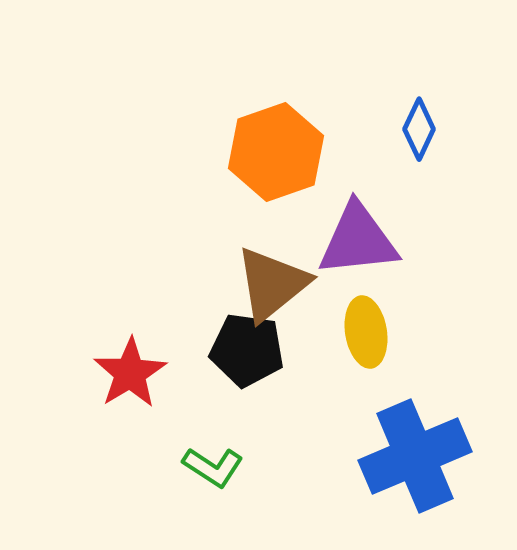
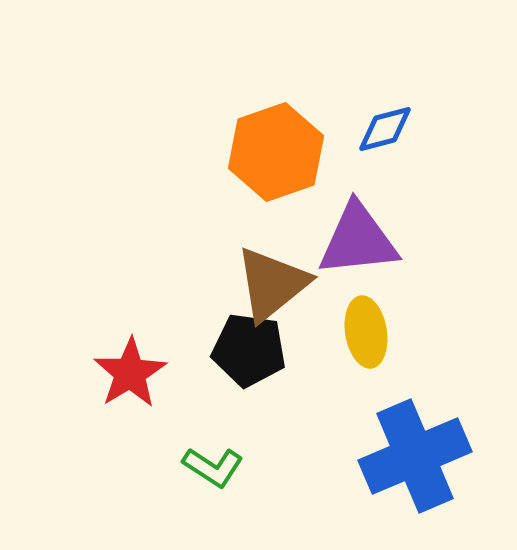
blue diamond: moved 34 px left; rotated 50 degrees clockwise
black pentagon: moved 2 px right
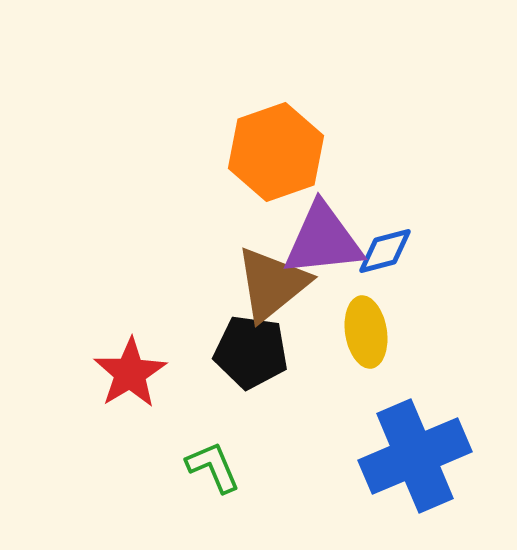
blue diamond: moved 122 px down
purple triangle: moved 35 px left
black pentagon: moved 2 px right, 2 px down
green L-shape: rotated 146 degrees counterclockwise
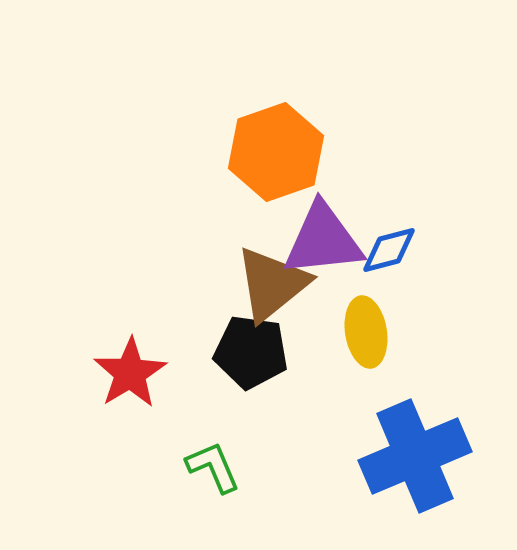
blue diamond: moved 4 px right, 1 px up
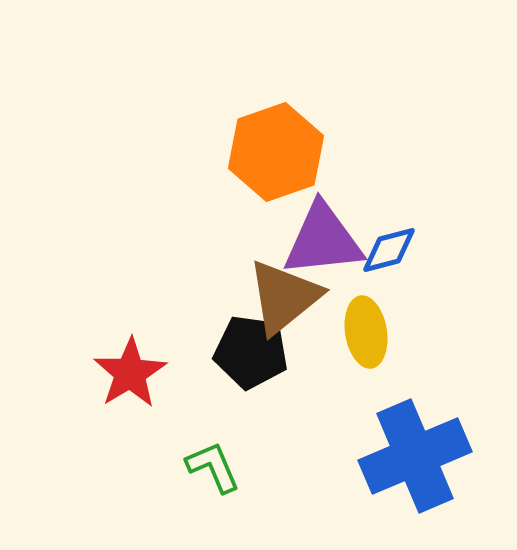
brown triangle: moved 12 px right, 13 px down
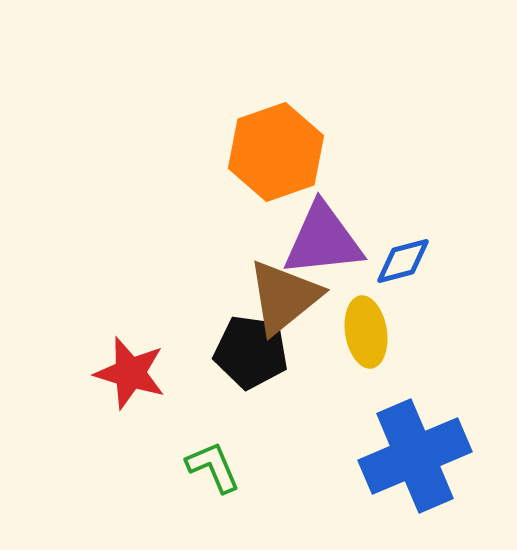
blue diamond: moved 14 px right, 11 px down
red star: rotated 24 degrees counterclockwise
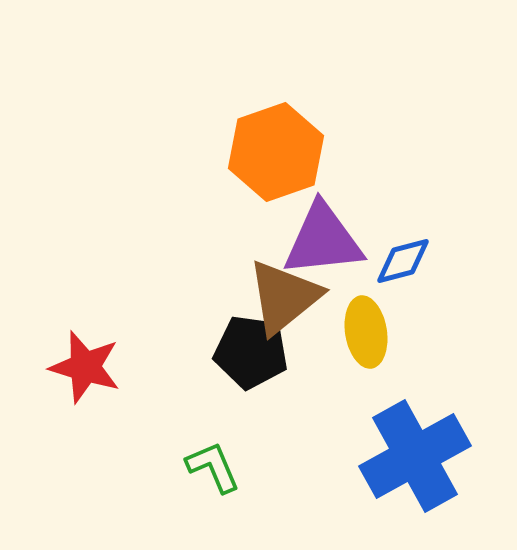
red star: moved 45 px left, 6 px up
blue cross: rotated 6 degrees counterclockwise
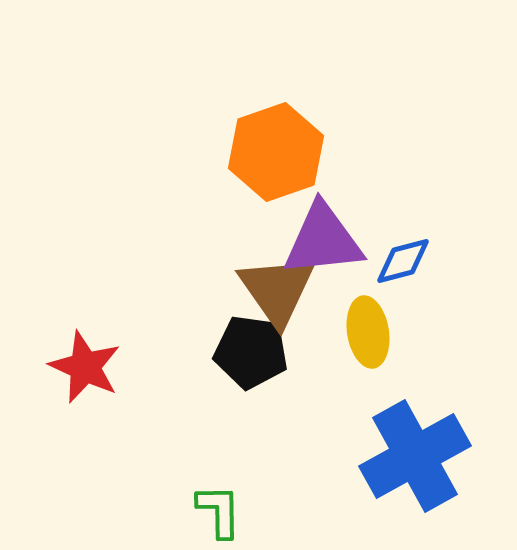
brown triangle: moved 7 px left, 7 px up; rotated 26 degrees counterclockwise
yellow ellipse: moved 2 px right
red star: rotated 8 degrees clockwise
green L-shape: moved 6 px right, 44 px down; rotated 22 degrees clockwise
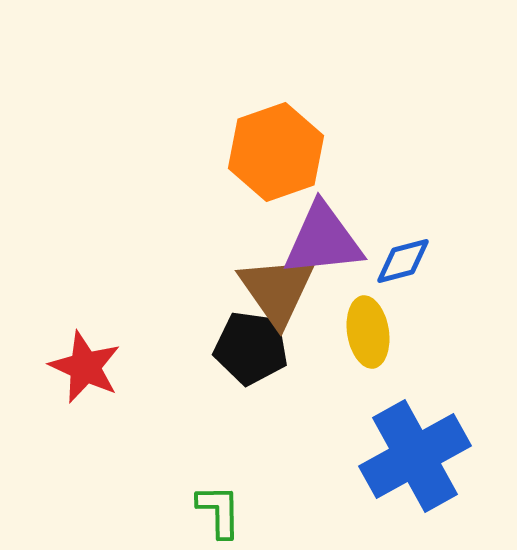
black pentagon: moved 4 px up
